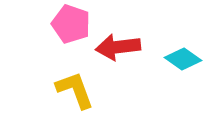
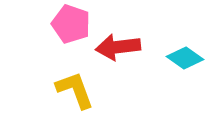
cyan diamond: moved 2 px right, 1 px up
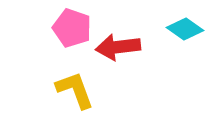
pink pentagon: moved 1 px right, 4 px down
cyan diamond: moved 29 px up
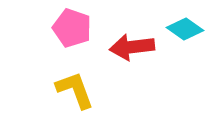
red arrow: moved 14 px right
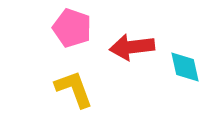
cyan diamond: moved 38 px down; rotated 42 degrees clockwise
yellow L-shape: moved 1 px left, 1 px up
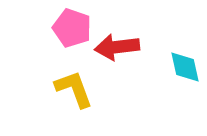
red arrow: moved 15 px left
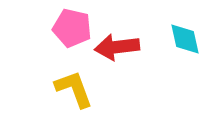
pink pentagon: rotated 6 degrees counterclockwise
cyan diamond: moved 28 px up
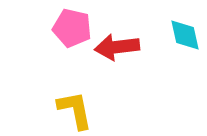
cyan diamond: moved 4 px up
yellow L-shape: moved 1 px right, 21 px down; rotated 9 degrees clockwise
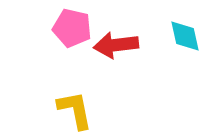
cyan diamond: moved 1 px down
red arrow: moved 1 px left, 2 px up
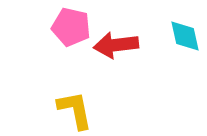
pink pentagon: moved 1 px left, 1 px up
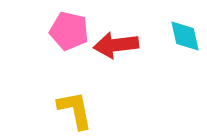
pink pentagon: moved 2 px left, 4 px down
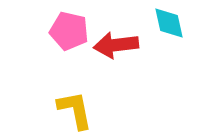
cyan diamond: moved 16 px left, 13 px up
